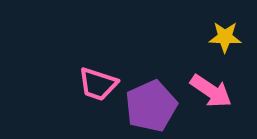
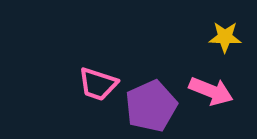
pink arrow: rotated 12 degrees counterclockwise
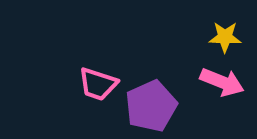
pink arrow: moved 11 px right, 9 px up
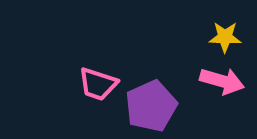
pink arrow: moved 1 px up; rotated 6 degrees counterclockwise
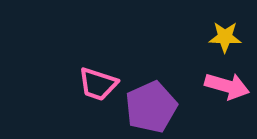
pink arrow: moved 5 px right, 5 px down
purple pentagon: moved 1 px down
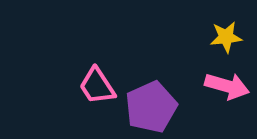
yellow star: moved 1 px right; rotated 8 degrees counterclockwise
pink trapezoid: moved 1 px left, 2 px down; rotated 39 degrees clockwise
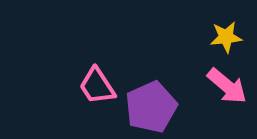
pink arrow: rotated 24 degrees clockwise
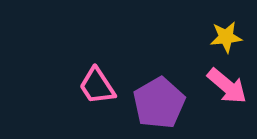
purple pentagon: moved 8 px right, 4 px up; rotated 6 degrees counterclockwise
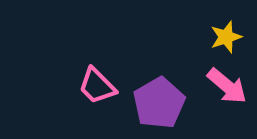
yellow star: rotated 12 degrees counterclockwise
pink trapezoid: rotated 12 degrees counterclockwise
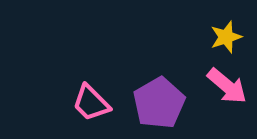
pink trapezoid: moved 6 px left, 17 px down
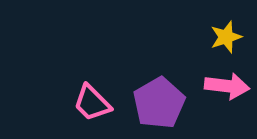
pink arrow: rotated 33 degrees counterclockwise
pink trapezoid: moved 1 px right
